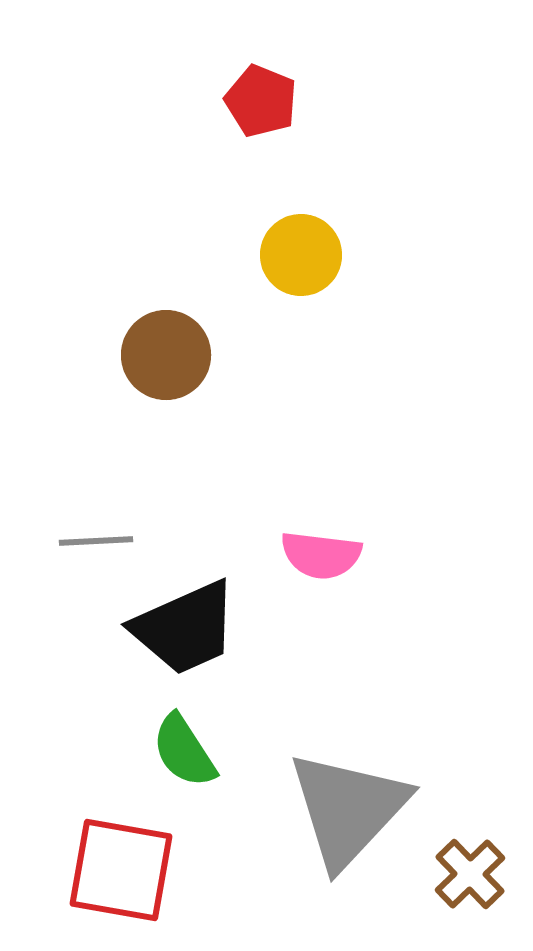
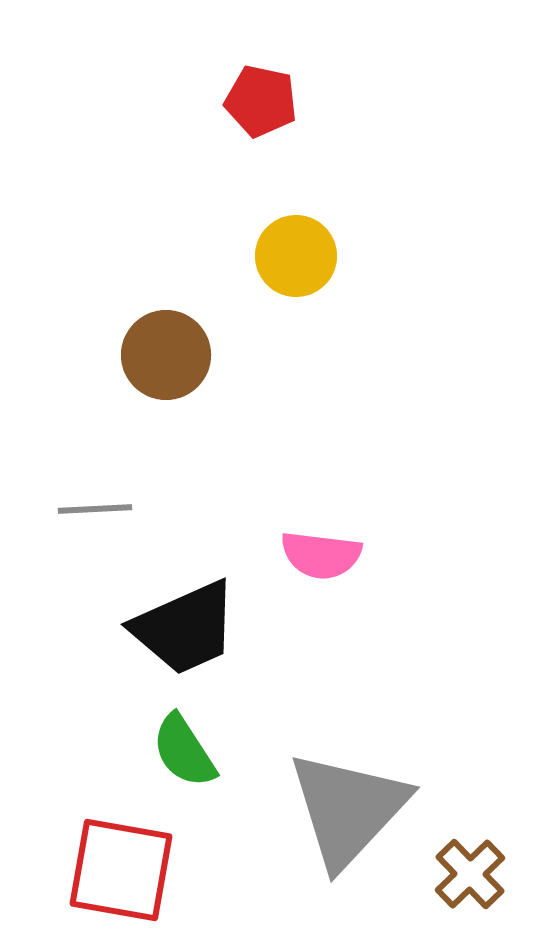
red pentagon: rotated 10 degrees counterclockwise
yellow circle: moved 5 px left, 1 px down
gray line: moved 1 px left, 32 px up
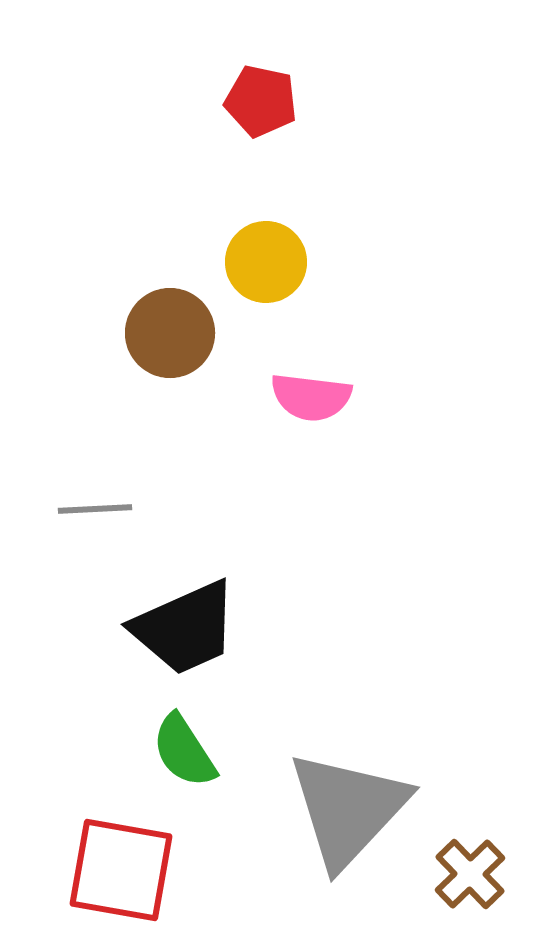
yellow circle: moved 30 px left, 6 px down
brown circle: moved 4 px right, 22 px up
pink semicircle: moved 10 px left, 158 px up
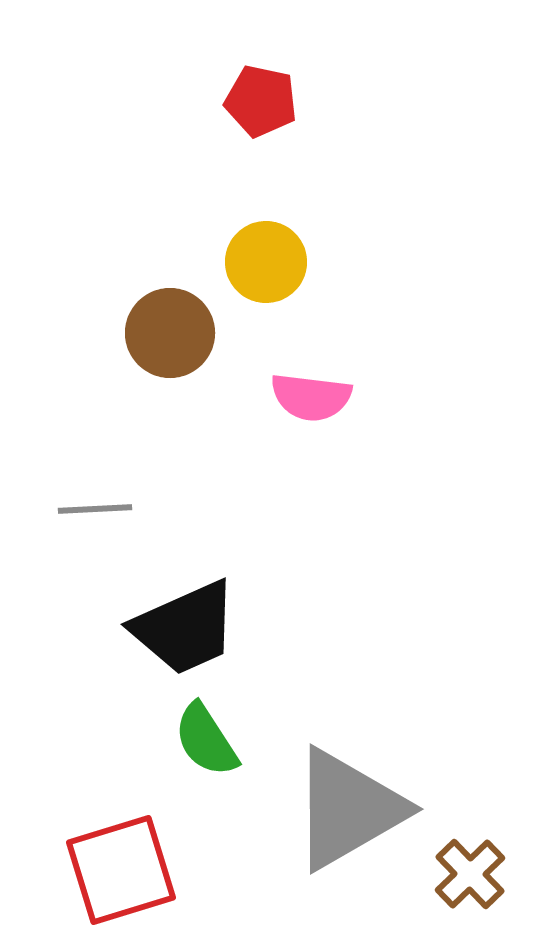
green semicircle: moved 22 px right, 11 px up
gray triangle: rotated 17 degrees clockwise
red square: rotated 27 degrees counterclockwise
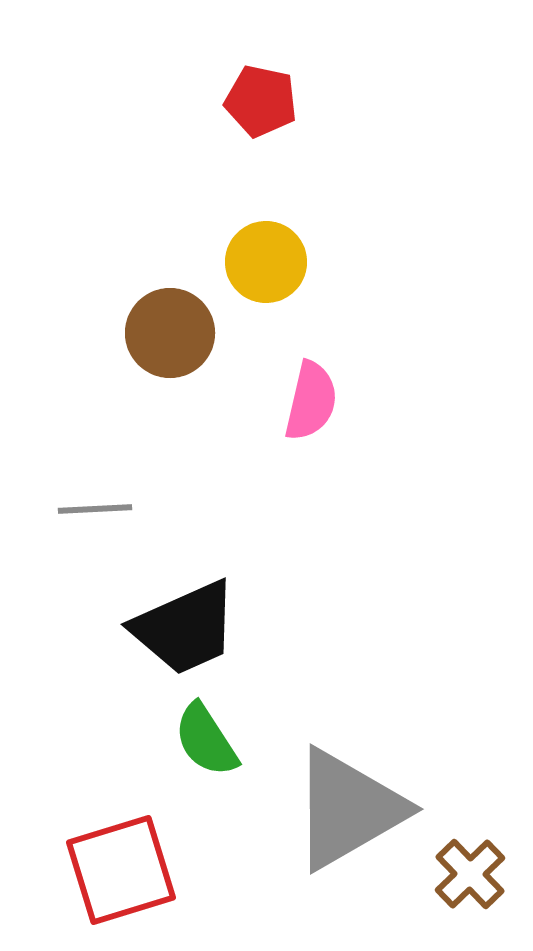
pink semicircle: moved 4 px down; rotated 84 degrees counterclockwise
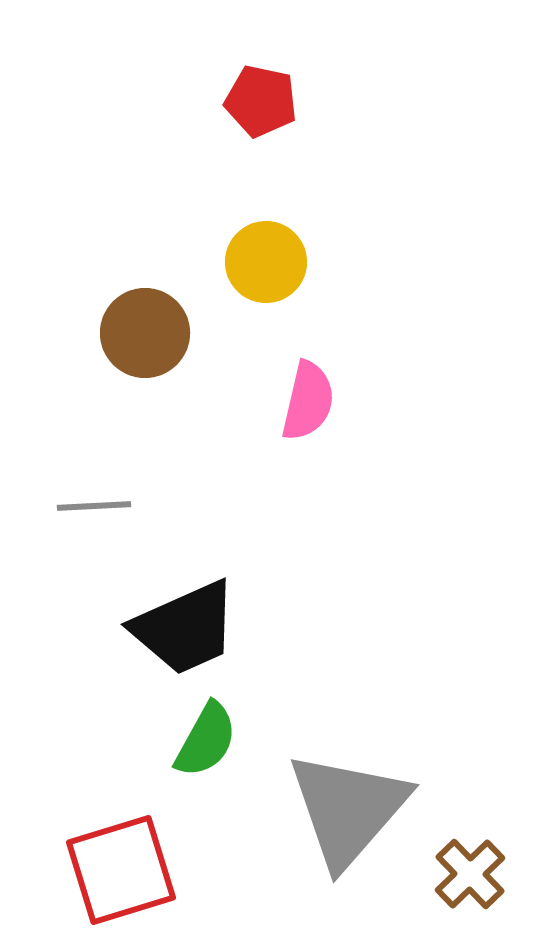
brown circle: moved 25 px left
pink semicircle: moved 3 px left
gray line: moved 1 px left, 3 px up
green semicircle: rotated 118 degrees counterclockwise
gray triangle: rotated 19 degrees counterclockwise
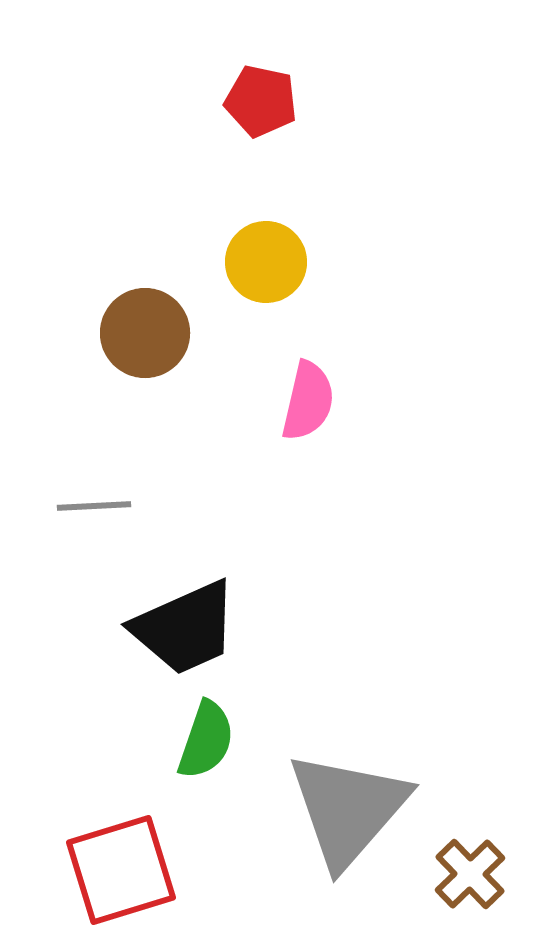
green semicircle: rotated 10 degrees counterclockwise
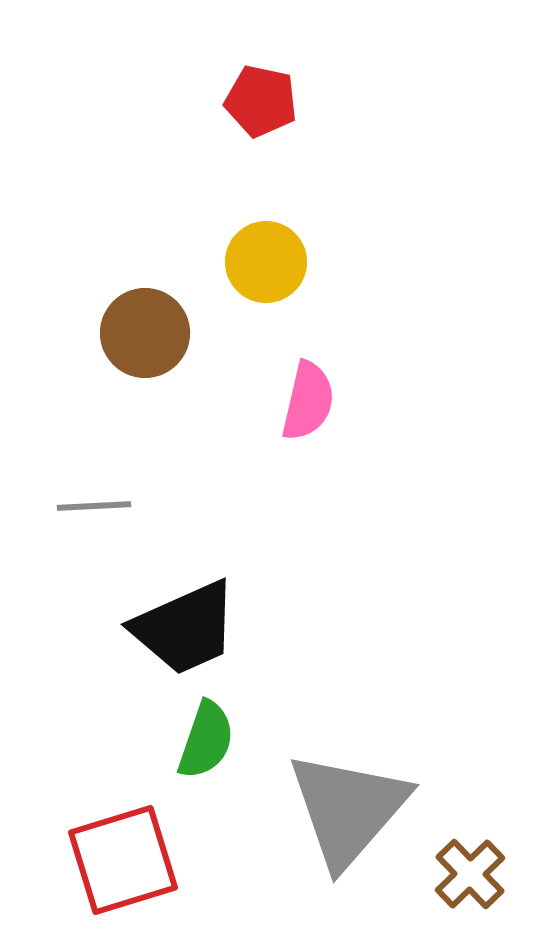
red square: moved 2 px right, 10 px up
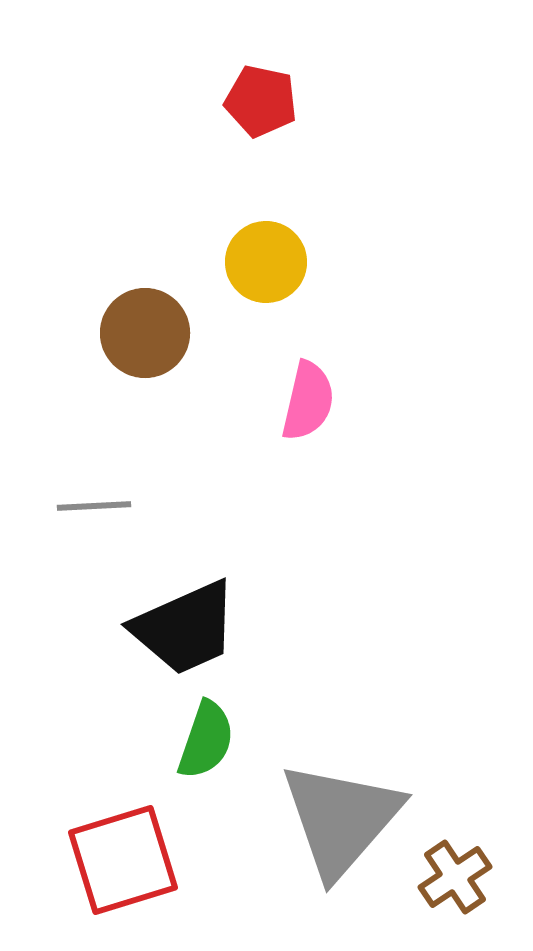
gray triangle: moved 7 px left, 10 px down
brown cross: moved 15 px left, 3 px down; rotated 10 degrees clockwise
